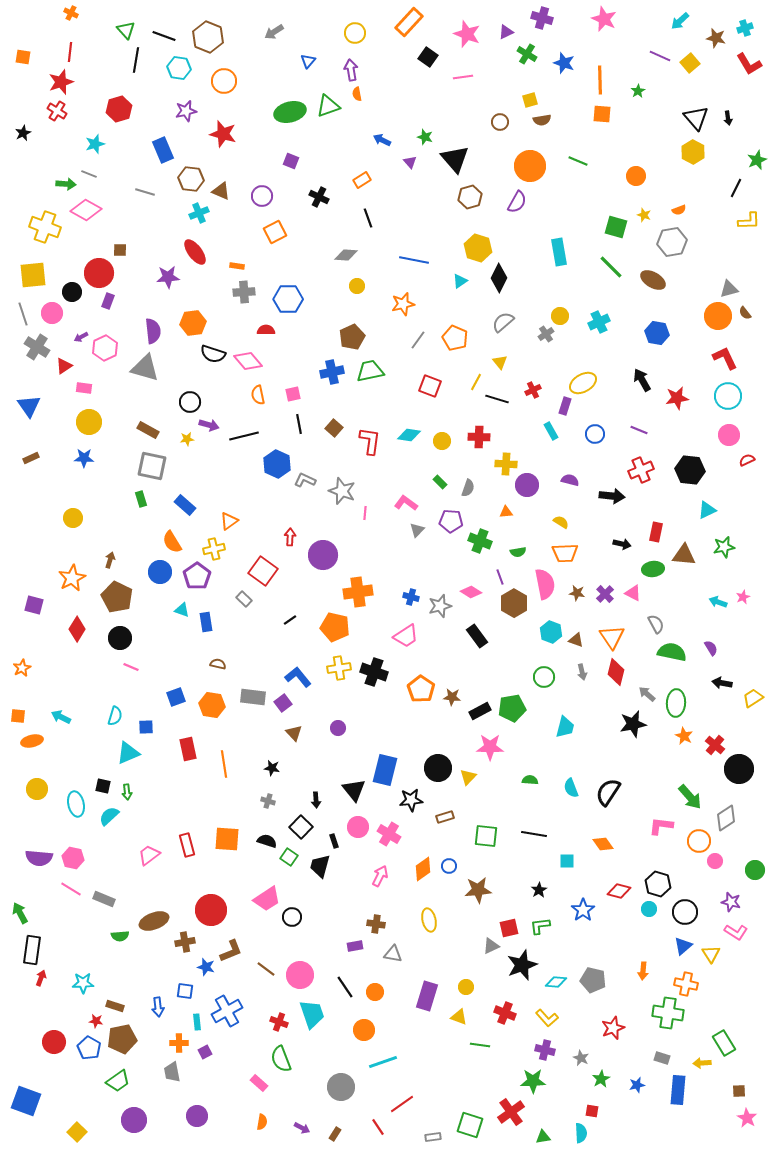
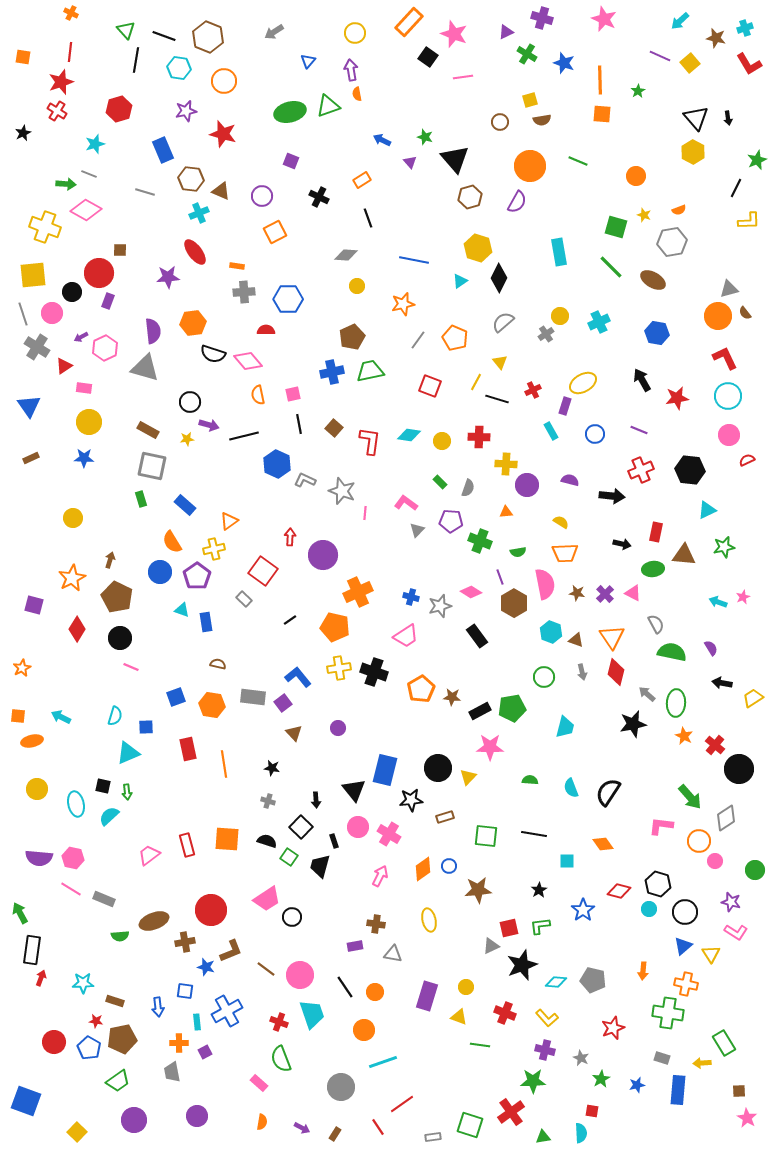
pink star at (467, 34): moved 13 px left
orange cross at (358, 592): rotated 16 degrees counterclockwise
orange pentagon at (421, 689): rotated 8 degrees clockwise
brown rectangle at (115, 1006): moved 5 px up
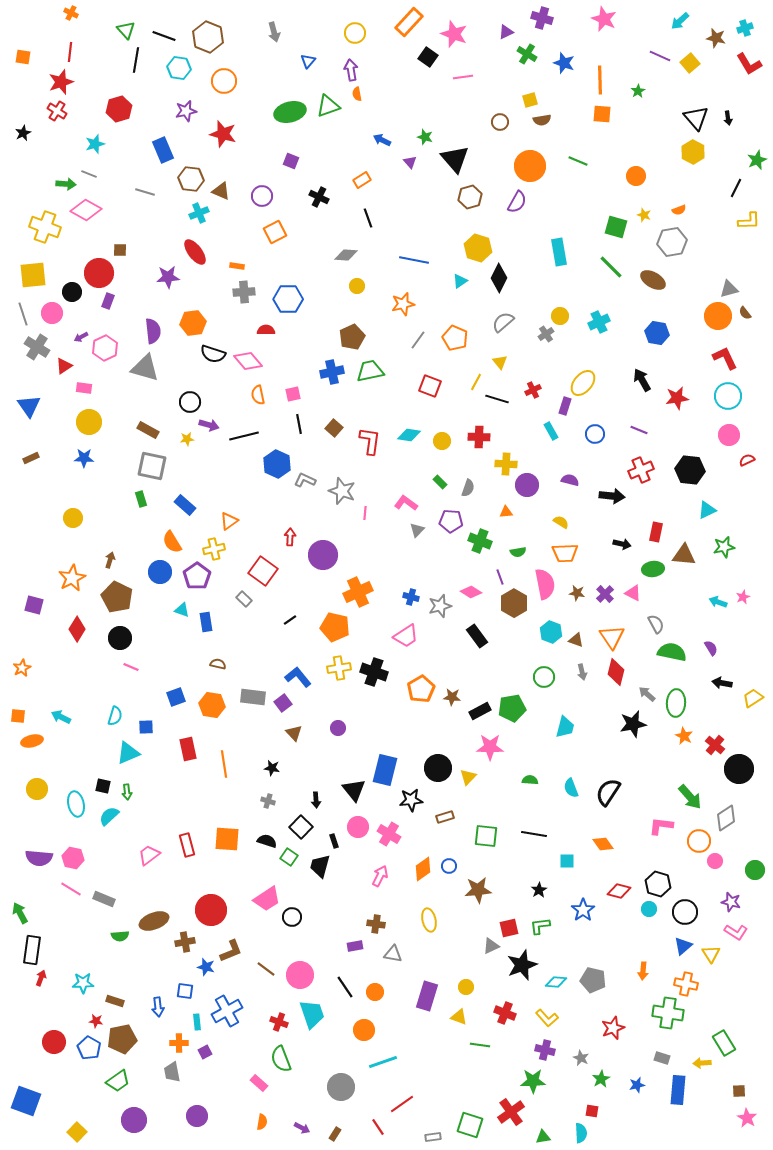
gray arrow at (274, 32): rotated 72 degrees counterclockwise
yellow ellipse at (583, 383): rotated 20 degrees counterclockwise
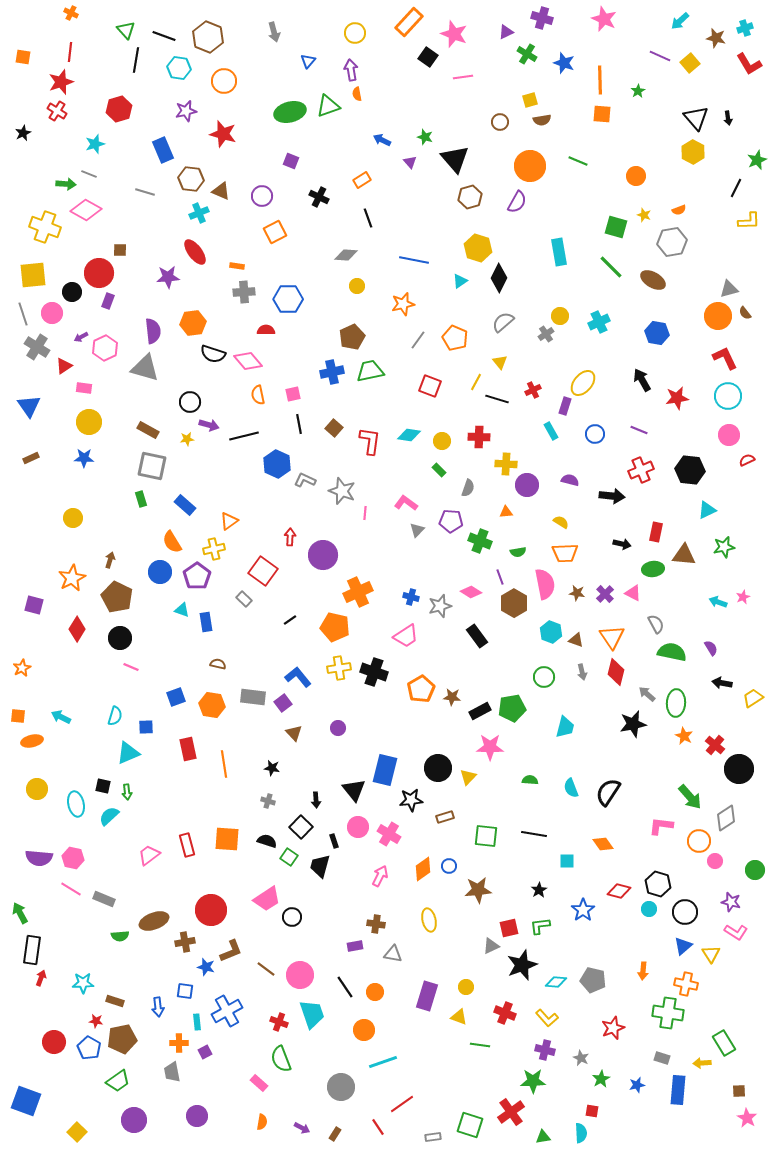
green rectangle at (440, 482): moved 1 px left, 12 px up
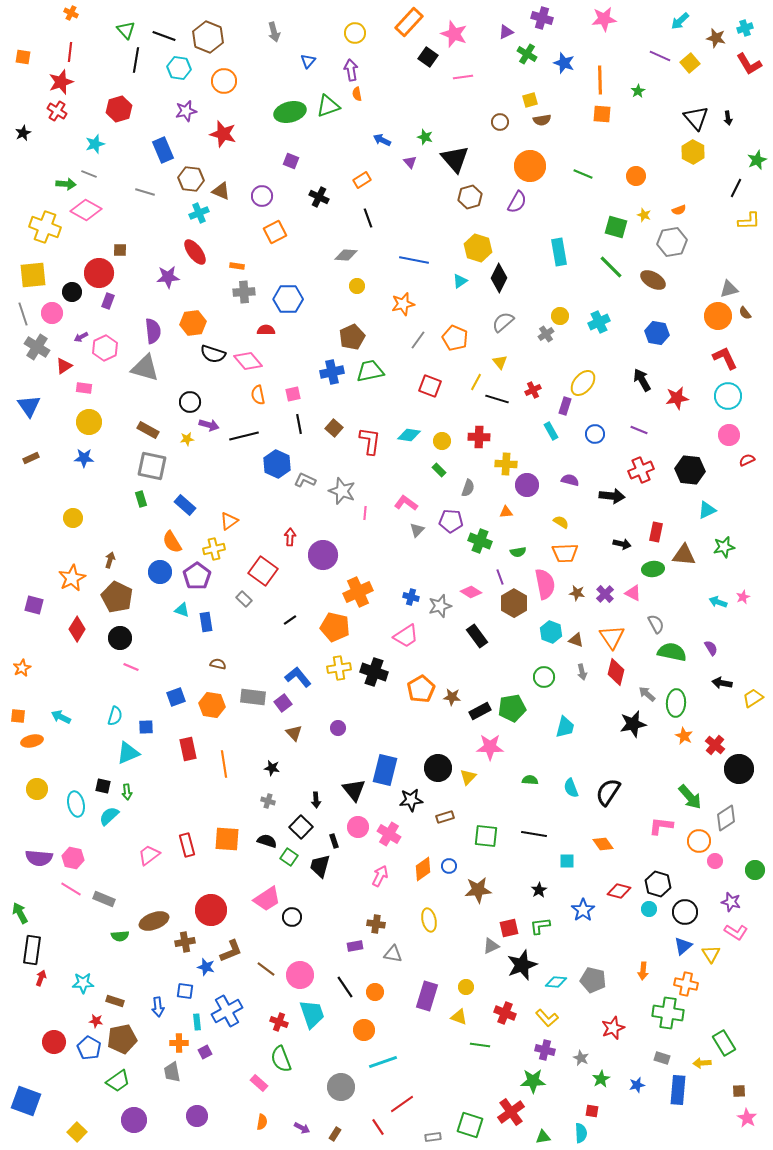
pink star at (604, 19): rotated 30 degrees counterclockwise
green line at (578, 161): moved 5 px right, 13 px down
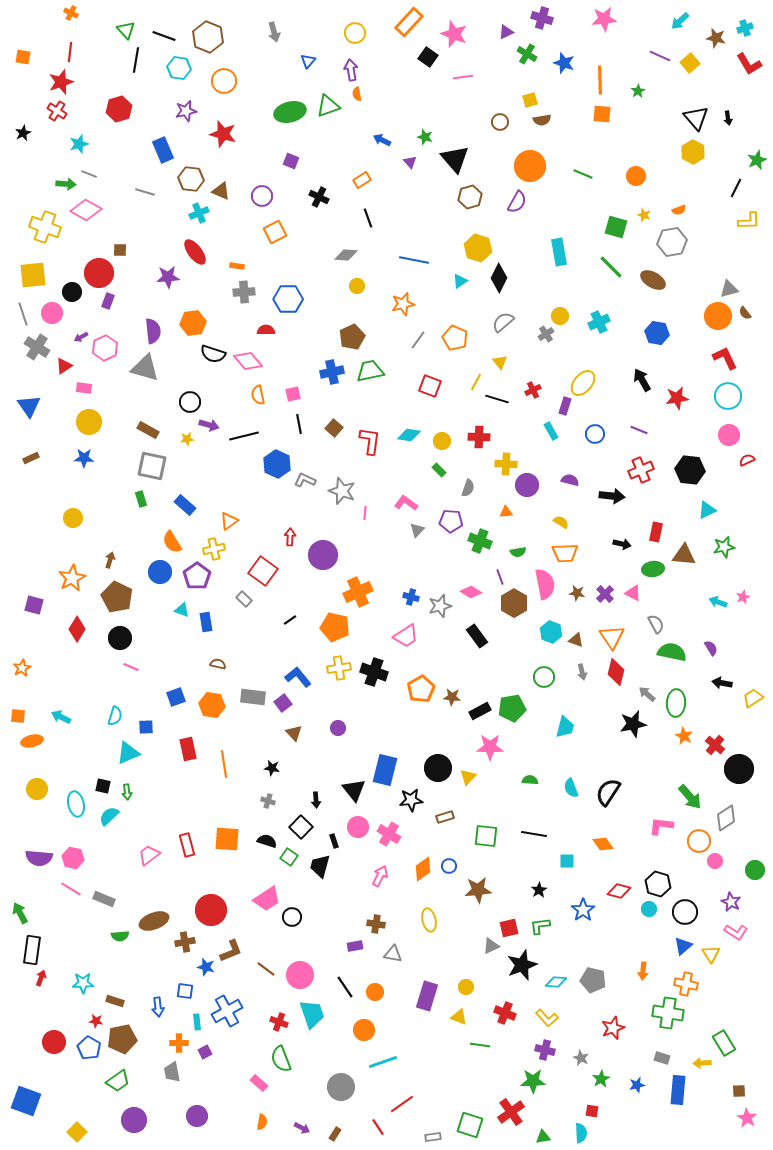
cyan star at (95, 144): moved 16 px left
purple star at (731, 902): rotated 12 degrees clockwise
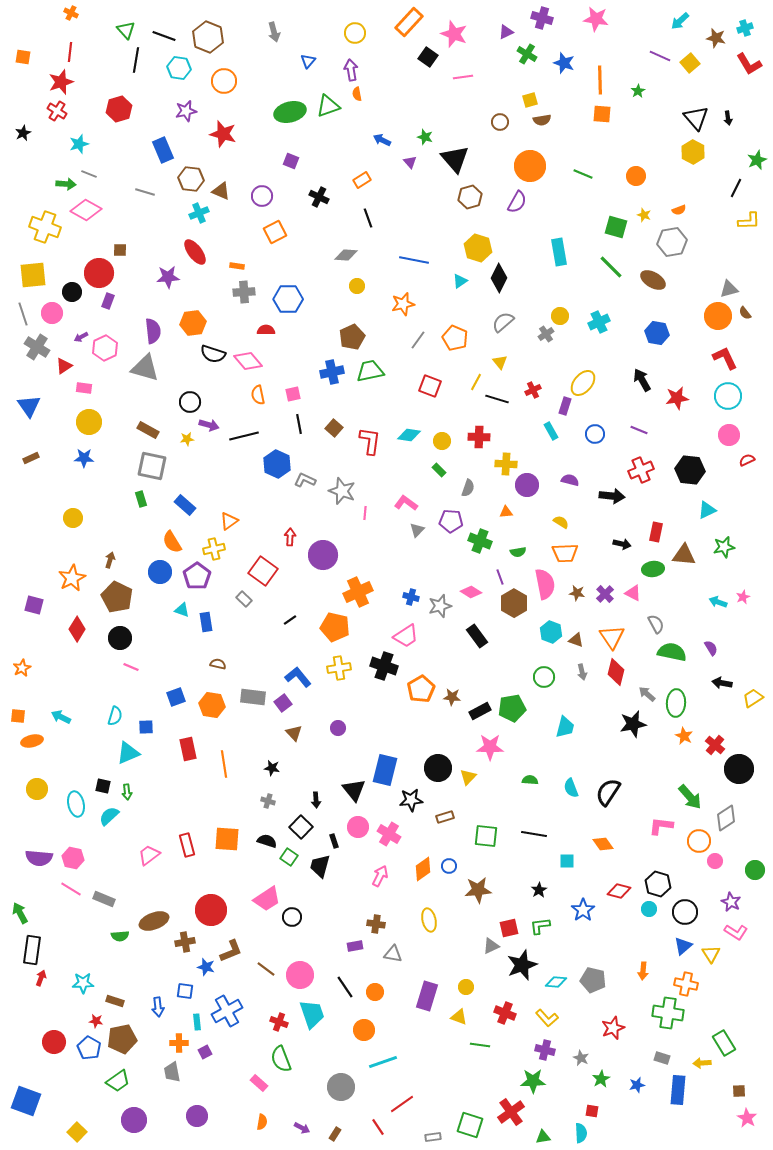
pink star at (604, 19): moved 8 px left; rotated 15 degrees clockwise
black cross at (374, 672): moved 10 px right, 6 px up
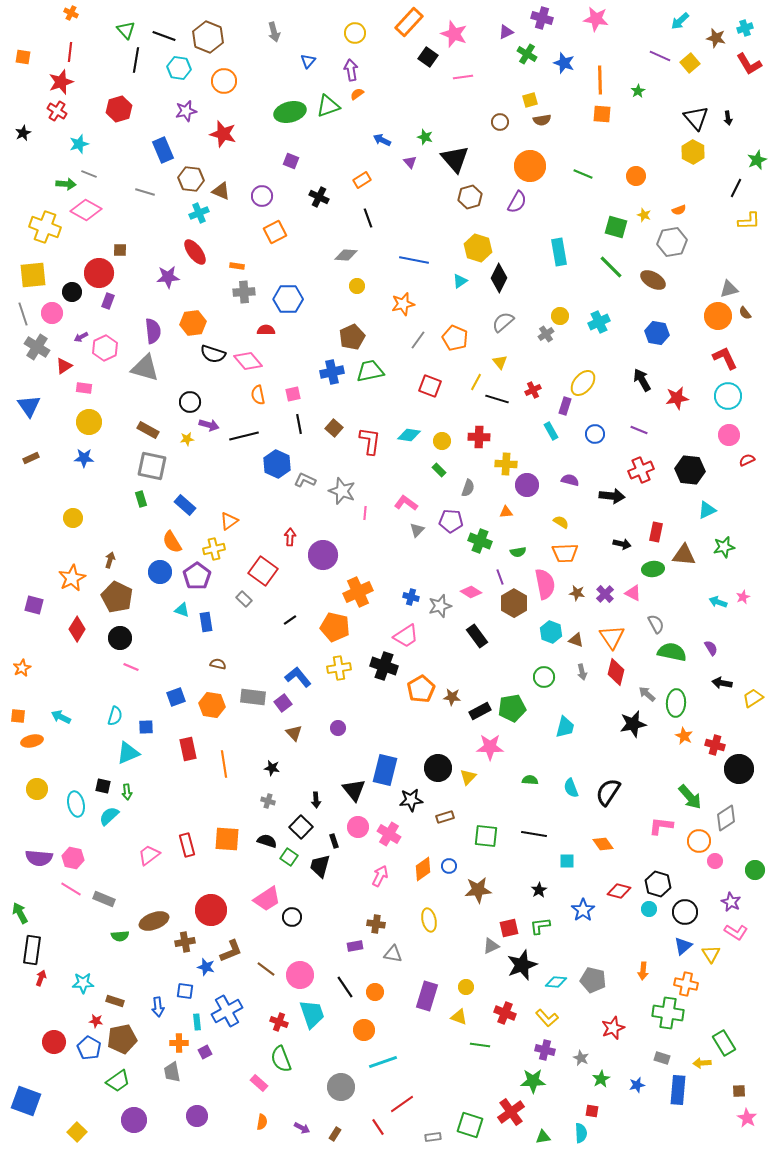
orange semicircle at (357, 94): rotated 64 degrees clockwise
red cross at (715, 745): rotated 24 degrees counterclockwise
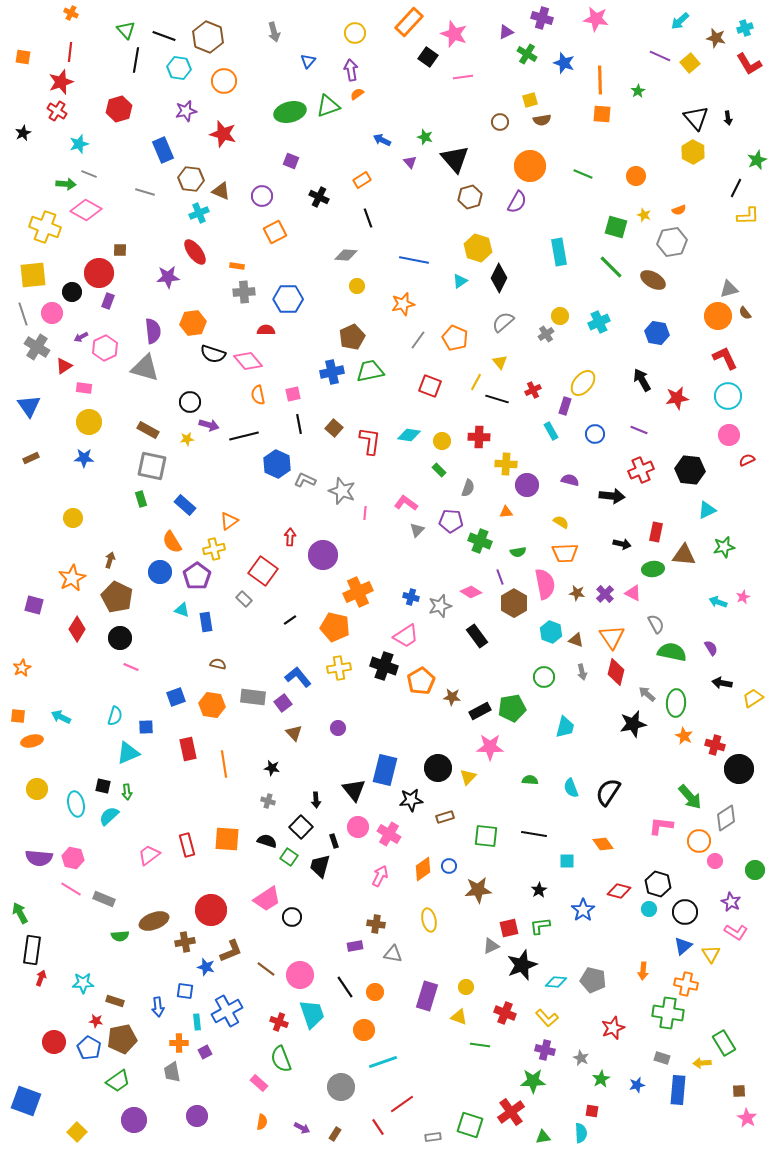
yellow L-shape at (749, 221): moved 1 px left, 5 px up
orange pentagon at (421, 689): moved 8 px up
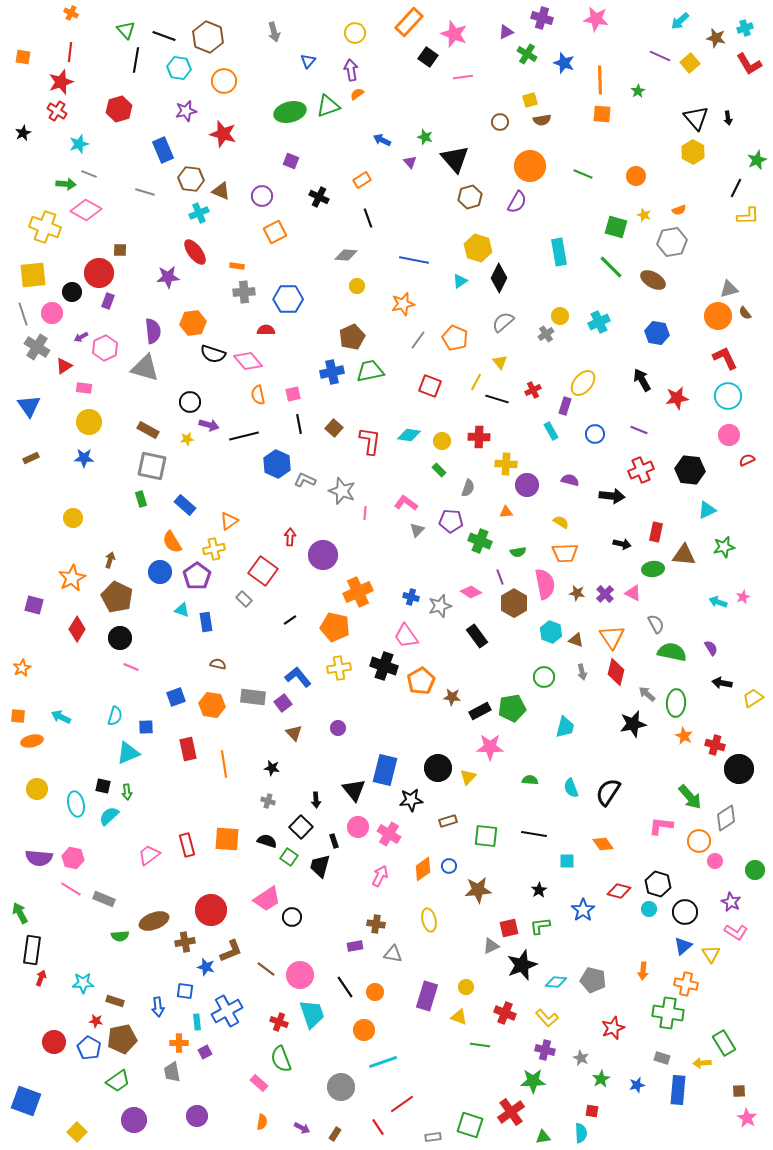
pink trapezoid at (406, 636): rotated 88 degrees clockwise
brown rectangle at (445, 817): moved 3 px right, 4 px down
